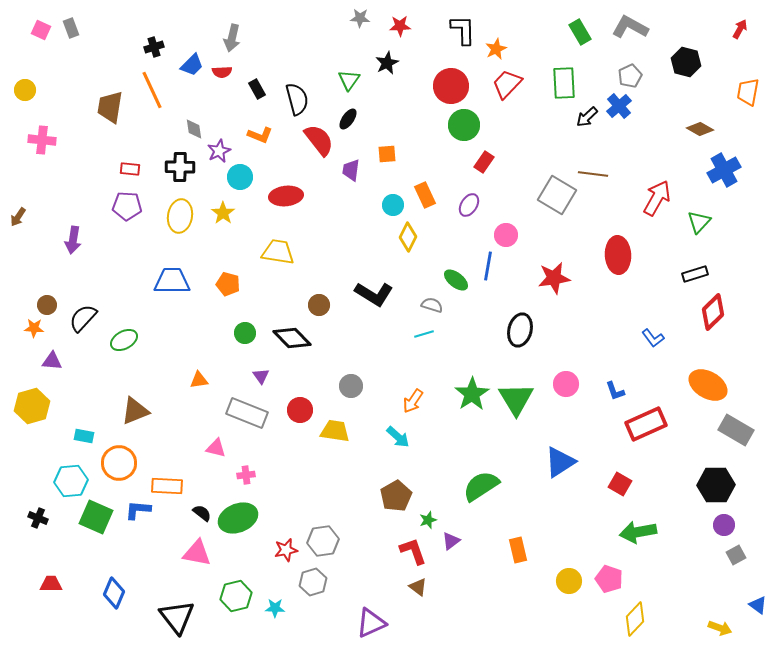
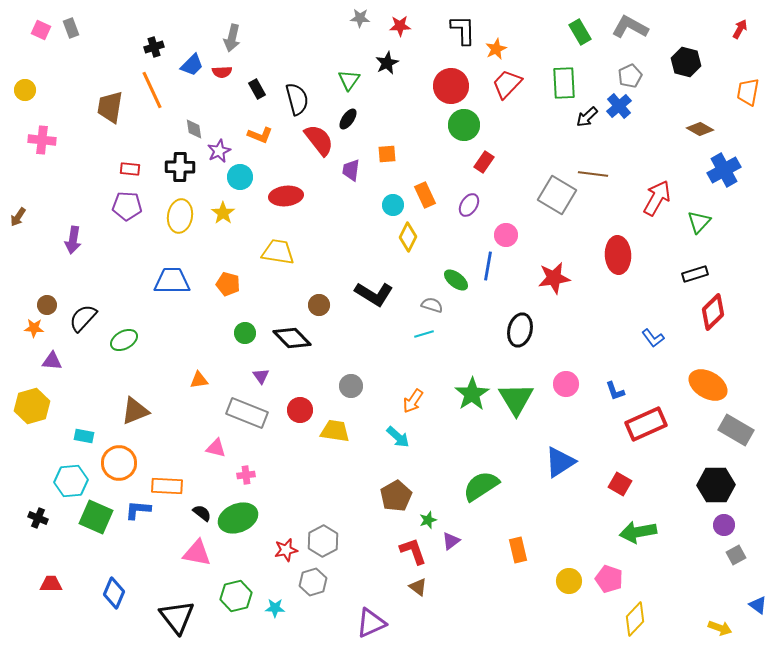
gray hexagon at (323, 541): rotated 20 degrees counterclockwise
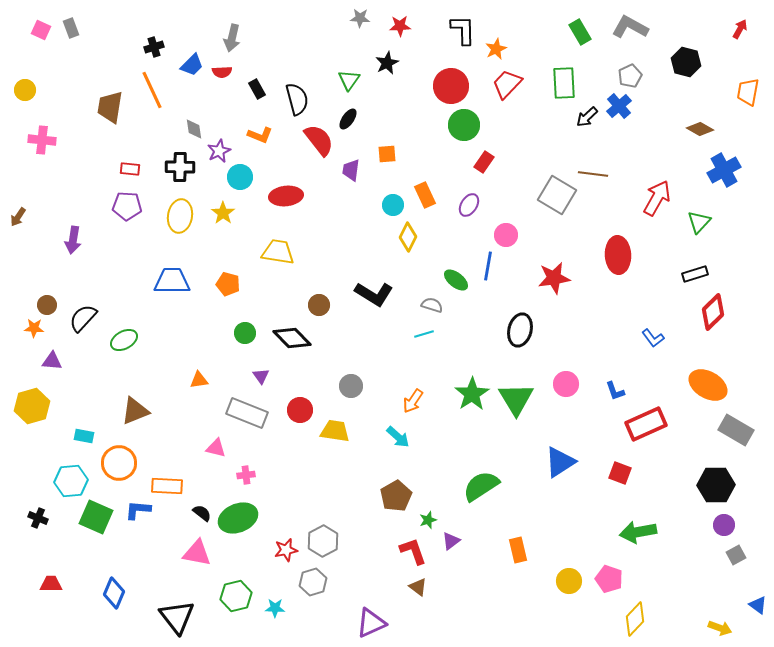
red square at (620, 484): moved 11 px up; rotated 10 degrees counterclockwise
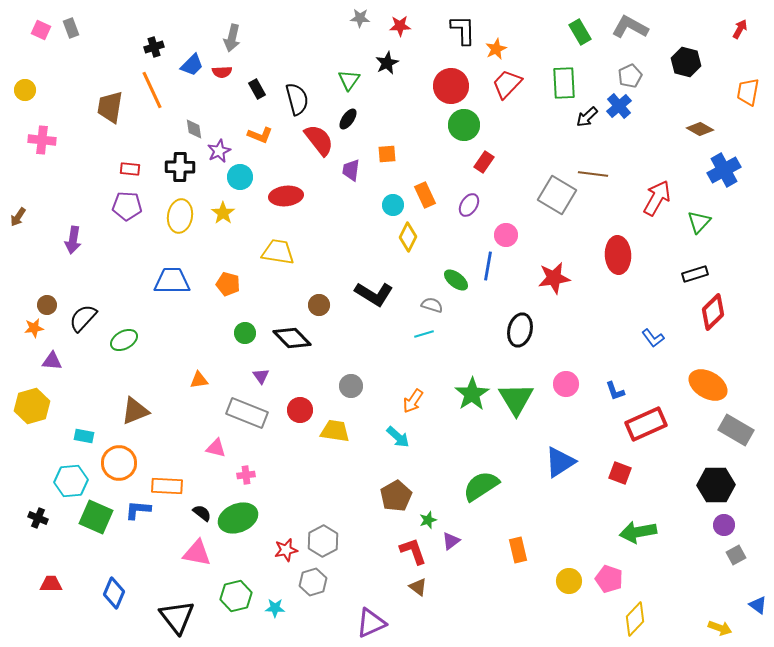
orange star at (34, 328): rotated 12 degrees counterclockwise
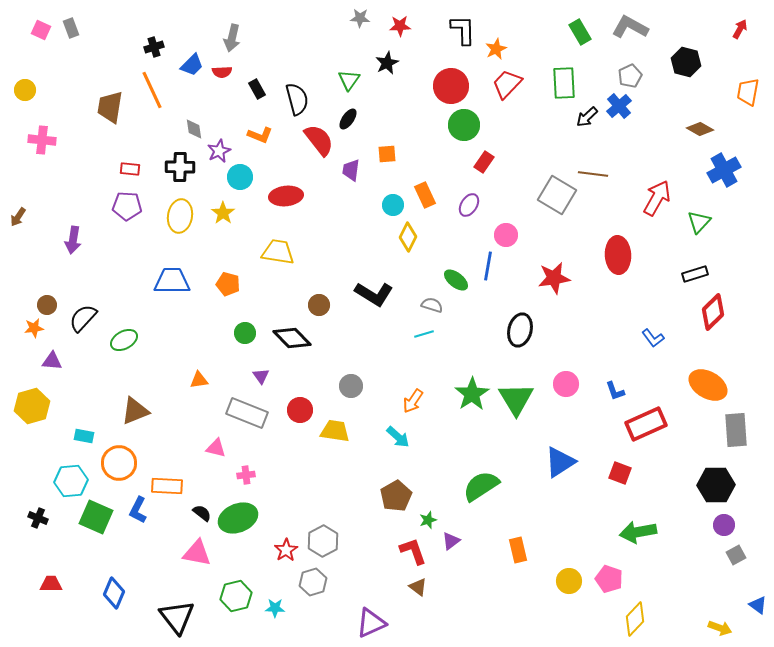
gray rectangle at (736, 430): rotated 56 degrees clockwise
blue L-shape at (138, 510): rotated 68 degrees counterclockwise
red star at (286, 550): rotated 20 degrees counterclockwise
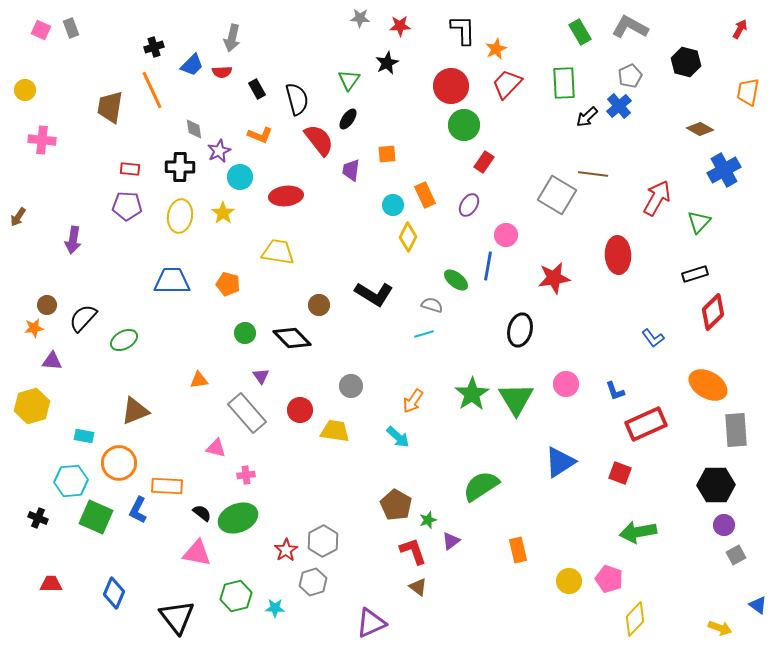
gray rectangle at (247, 413): rotated 27 degrees clockwise
brown pentagon at (396, 496): moved 9 px down; rotated 12 degrees counterclockwise
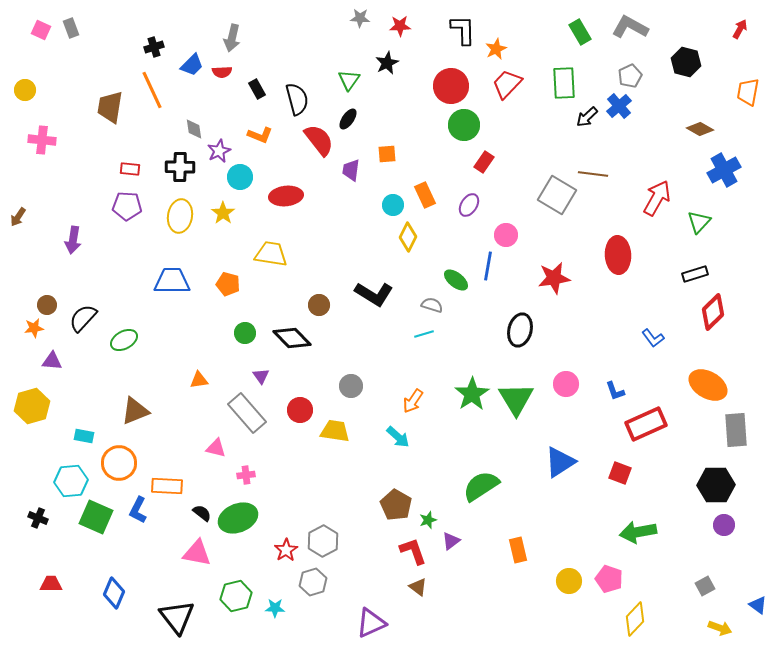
yellow trapezoid at (278, 252): moved 7 px left, 2 px down
gray square at (736, 555): moved 31 px left, 31 px down
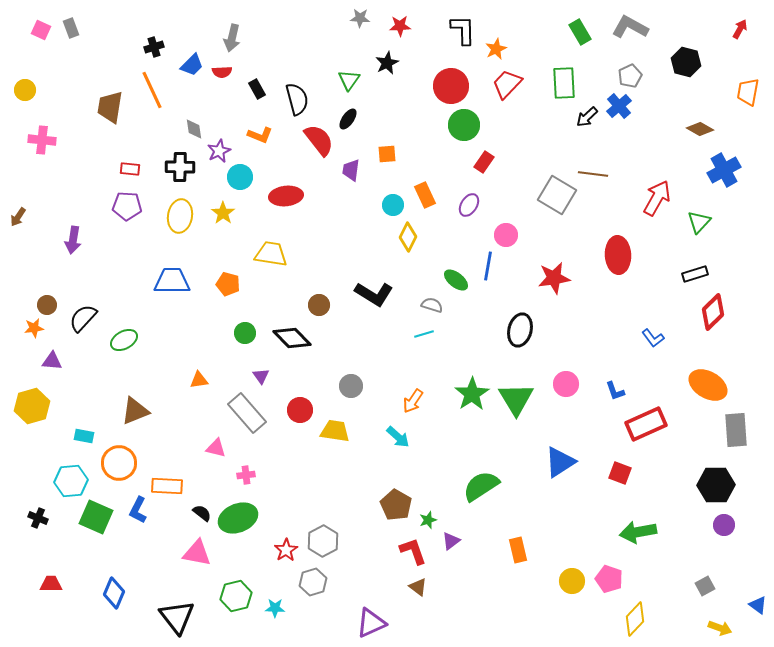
yellow circle at (569, 581): moved 3 px right
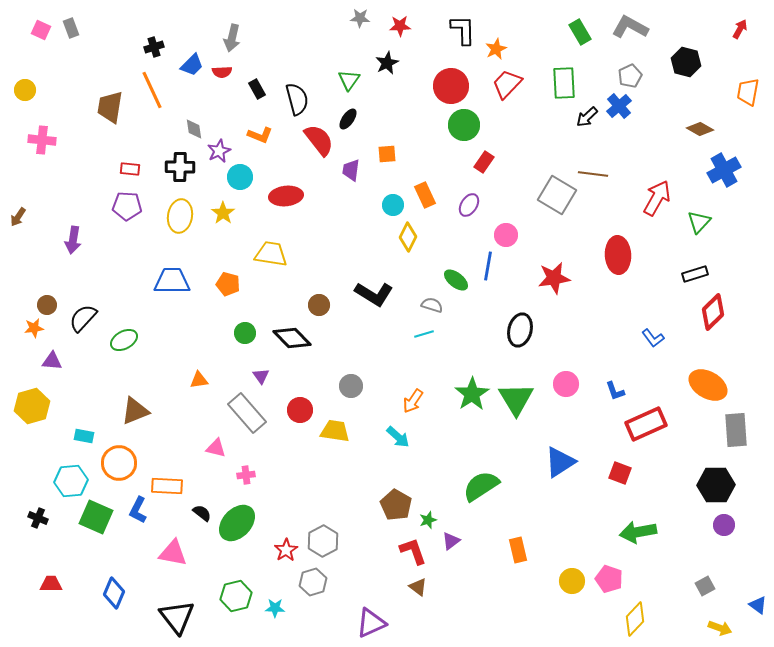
green ellipse at (238, 518): moved 1 px left, 5 px down; rotated 24 degrees counterclockwise
pink triangle at (197, 553): moved 24 px left
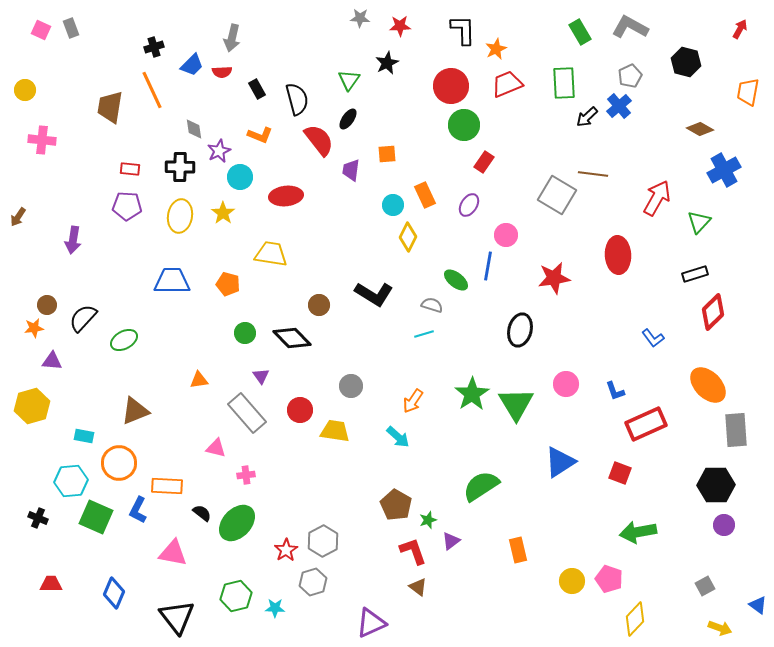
red trapezoid at (507, 84): rotated 24 degrees clockwise
orange ellipse at (708, 385): rotated 15 degrees clockwise
green triangle at (516, 399): moved 5 px down
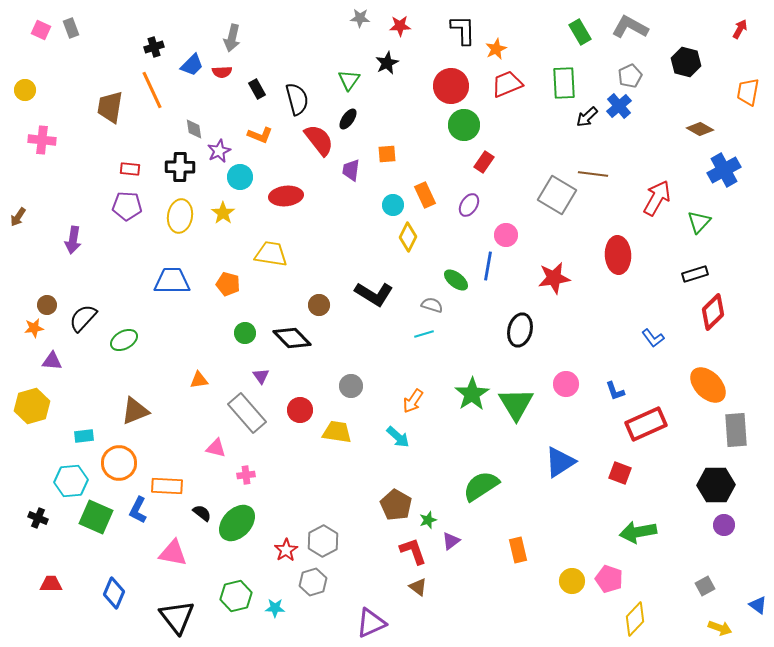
yellow trapezoid at (335, 431): moved 2 px right, 1 px down
cyan rectangle at (84, 436): rotated 18 degrees counterclockwise
